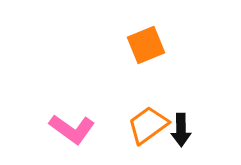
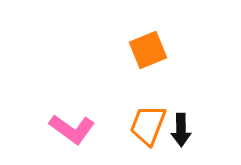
orange square: moved 2 px right, 5 px down
orange trapezoid: rotated 33 degrees counterclockwise
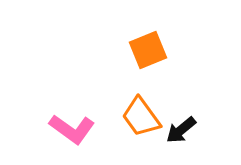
orange trapezoid: moved 7 px left, 8 px up; rotated 57 degrees counterclockwise
black arrow: rotated 52 degrees clockwise
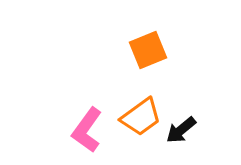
orange trapezoid: rotated 90 degrees counterclockwise
pink L-shape: moved 15 px right, 1 px down; rotated 90 degrees clockwise
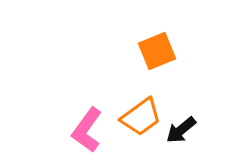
orange square: moved 9 px right, 1 px down
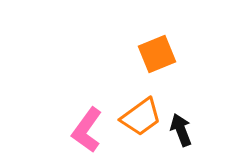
orange square: moved 3 px down
black arrow: rotated 108 degrees clockwise
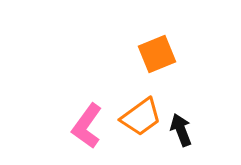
pink L-shape: moved 4 px up
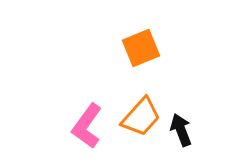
orange square: moved 16 px left, 6 px up
orange trapezoid: rotated 12 degrees counterclockwise
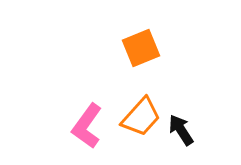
black arrow: rotated 12 degrees counterclockwise
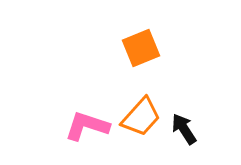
pink L-shape: rotated 72 degrees clockwise
black arrow: moved 3 px right, 1 px up
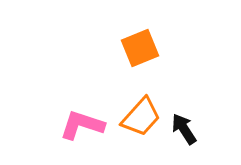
orange square: moved 1 px left
pink L-shape: moved 5 px left, 1 px up
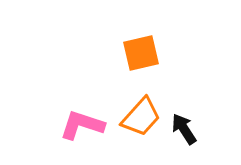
orange square: moved 1 px right, 5 px down; rotated 9 degrees clockwise
